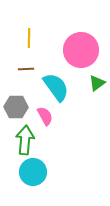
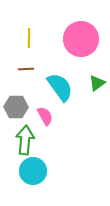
pink circle: moved 11 px up
cyan semicircle: moved 4 px right
cyan circle: moved 1 px up
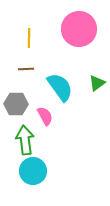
pink circle: moved 2 px left, 10 px up
gray hexagon: moved 3 px up
green arrow: rotated 12 degrees counterclockwise
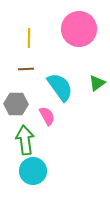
pink semicircle: moved 2 px right
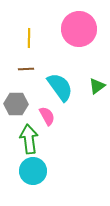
green triangle: moved 3 px down
green arrow: moved 4 px right, 1 px up
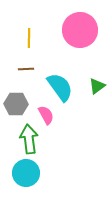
pink circle: moved 1 px right, 1 px down
pink semicircle: moved 1 px left, 1 px up
cyan circle: moved 7 px left, 2 px down
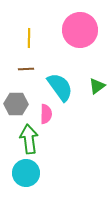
pink semicircle: moved 1 px up; rotated 30 degrees clockwise
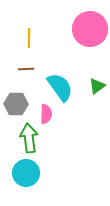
pink circle: moved 10 px right, 1 px up
green arrow: moved 1 px up
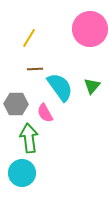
yellow line: rotated 30 degrees clockwise
brown line: moved 9 px right
green triangle: moved 5 px left; rotated 12 degrees counterclockwise
pink semicircle: moved 1 px left, 1 px up; rotated 150 degrees clockwise
cyan circle: moved 4 px left
